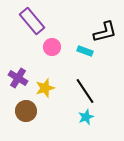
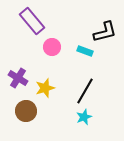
black line: rotated 64 degrees clockwise
cyan star: moved 2 px left
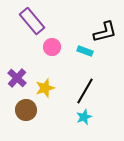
purple cross: moved 1 px left; rotated 12 degrees clockwise
brown circle: moved 1 px up
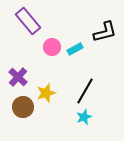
purple rectangle: moved 4 px left
cyan rectangle: moved 10 px left, 2 px up; rotated 49 degrees counterclockwise
purple cross: moved 1 px right, 1 px up
yellow star: moved 1 px right, 5 px down
brown circle: moved 3 px left, 3 px up
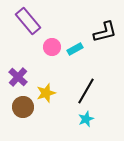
black line: moved 1 px right
cyan star: moved 2 px right, 2 px down
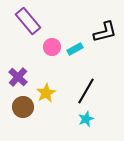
yellow star: rotated 12 degrees counterclockwise
